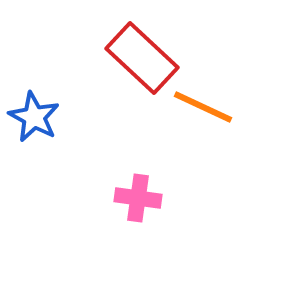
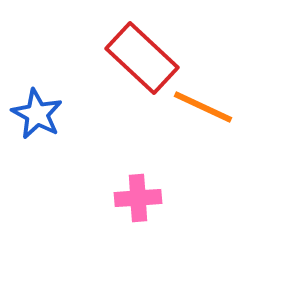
blue star: moved 3 px right, 3 px up
pink cross: rotated 12 degrees counterclockwise
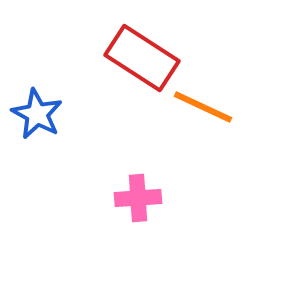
red rectangle: rotated 10 degrees counterclockwise
